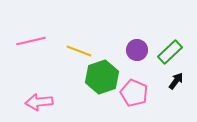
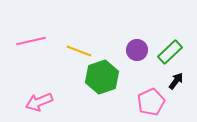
pink pentagon: moved 17 px right, 9 px down; rotated 24 degrees clockwise
pink arrow: rotated 16 degrees counterclockwise
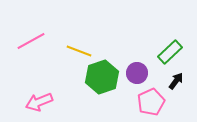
pink line: rotated 16 degrees counterclockwise
purple circle: moved 23 px down
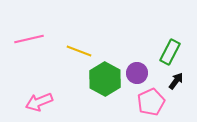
pink line: moved 2 px left, 2 px up; rotated 16 degrees clockwise
green rectangle: rotated 20 degrees counterclockwise
green hexagon: moved 3 px right, 2 px down; rotated 12 degrees counterclockwise
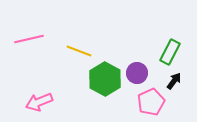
black arrow: moved 2 px left
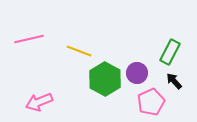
black arrow: rotated 78 degrees counterclockwise
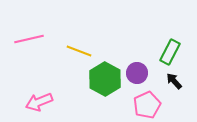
pink pentagon: moved 4 px left, 3 px down
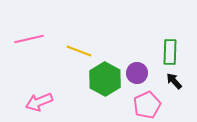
green rectangle: rotated 25 degrees counterclockwise
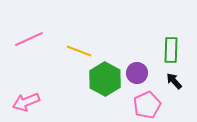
pink line: rotated 12 degrees counterclockwise
green rectangle: moved 1 px right, 2 px up
pink arrow: moved 13 px left
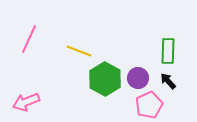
pink line: rotated 40 degrees counterclockwise
green rectangle: moved 3 px left, 1 px down
purple circle: moved 1 px right, 5 px down
black arrow: moved 6 px left
pink pentagon: moved 2 px right
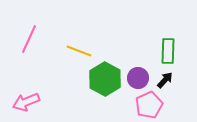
black arrow: moved 3 px left, 1 px up; rotated 84 degrees clockwise
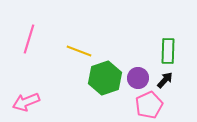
pink line: rotated 8 degrees counterclockwise
green hexagon: moved 1 px up; rotated 12 degrees clockwise
